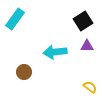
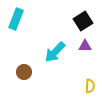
cyan rectangle: moved 1 px right; rotated 15 degrees counterclockwise
purple triangle: moved 2 px left
cyan arrow: rotated 40 degrees counterclockwise
yellow semicircle: moved 1 px up; rotated 56 degrees clockwise
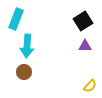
cyan arrow: moved 28 px left, 6 px up; rotated 40 degrees counterclockwise
yellow semicircle: rotated 40 degrees clockwise
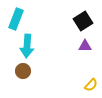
brown circle: moved 1 px left, 1 px up
yellow semicircle: moved 1 px right, 1 px up
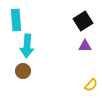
cyan rectangle: moved 1 px down; rotated 25 degrees counterclockwise
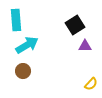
black square: moved 8 px left, 4 px down
cyan arrow: moved 1 px up; rotated 125 degrees counterclockwise
yellow semicircle: moved 1 px up
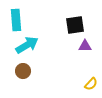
black square: rotated 24 degrees clockwise
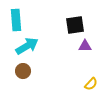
cyan arrow: moved 1 px down
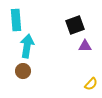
black square: rotated 12 degrees counterclockwise
cyan arrow: rotated 50 degrees counterclockwise
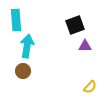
yellow semicircle: moved 1 px left, 3 px down
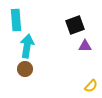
brown circle: moved 2 px right, 2 px up
yellow semicircle: moved 1 px right, 1 px up
